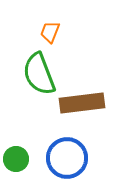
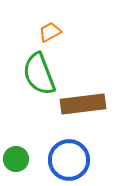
orange trapezoid: rotated 40 degrees clockwise
brown rectangle: moved 1 px right, 1 px down
blue circle: moved 2 px right, 2 px down
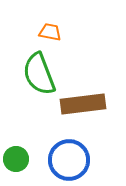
orange trapezoid: rotated 40 degrees clockwise
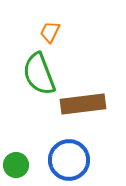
orange trapezoid: rotated 75 degrees counterclockwise
green circle: moved 6 px down
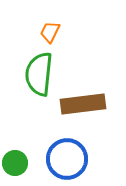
green semicircle: rotated 27 degrees clockwise
blue circle: moved 2 px left, 1 px up
green circle: moved 1 px left, 2 px up
